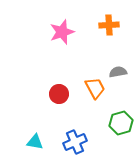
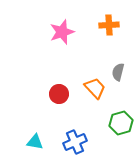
gray semicircle: rotated 66 degrees counterclockwise
orange trapezoid: rotated 15 degrees counterclockwise
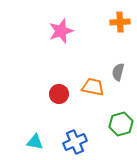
orange cross: moved 11 px right, 3 px up
pink star: moved 1 px left, 1 px up
orange trapezoid: moved 2 px left, 1 px up; rotated 35 degrees counterclockwise
green hexagon: moved 1 px down
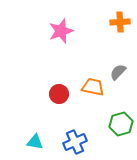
gray semicircle: rotated 30 degrees clockwise
